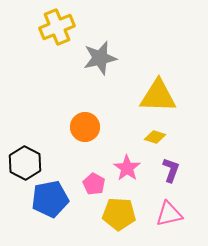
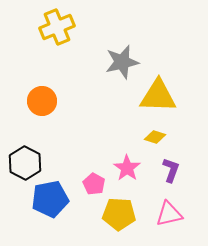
gray star: moved 22 px right, 4 px down
orange circle: moved 43 px left, 26 px up
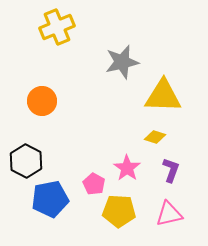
yellow triangle: moved 5 px right
black hexagon: moved 1 px right, 2 px up
yellow pentagon: moved 3 px up
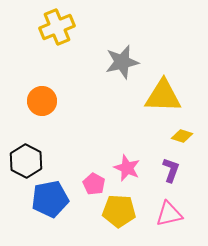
yellow diamond: moved 27 px right, 1 px up
pink star: rotated 12 degrees counterclockwise
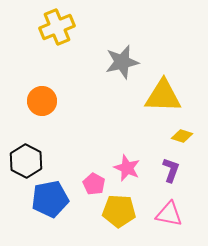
pink triangle: rotated 24 degrees clockwise
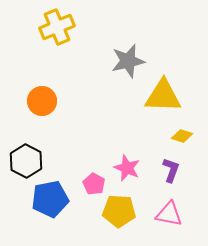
gray star: moved 6 px right, 1 px up
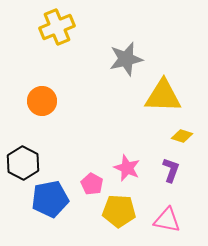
gray star: moved 2 px left, 2 px up
black hexagon: moved 3 px left, 2 px down
pink pentagon: moved 2 px left
pink triangle: moved 2 px left, 6 px down
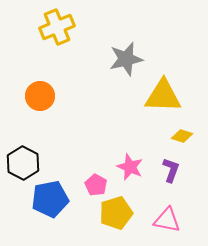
orange circle: moved 2 px left, 5 px up
pink star: moved 3 px right, 1 px up
pink pentagon: moved 4 px right, 1 px down
yellow pentagon: moved 3 px left, 2 px down; rotated 20 degrees counterclockwise
